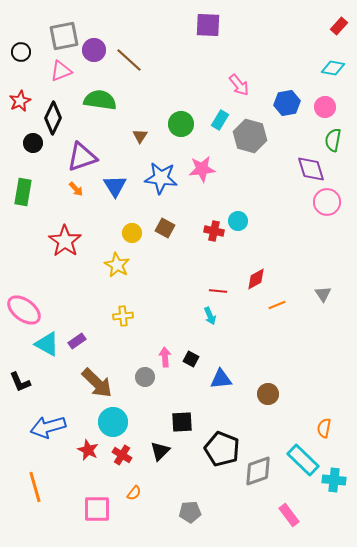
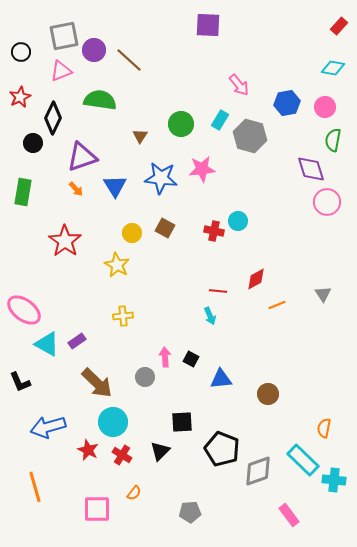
red star at (20, 101): moved 4 px up
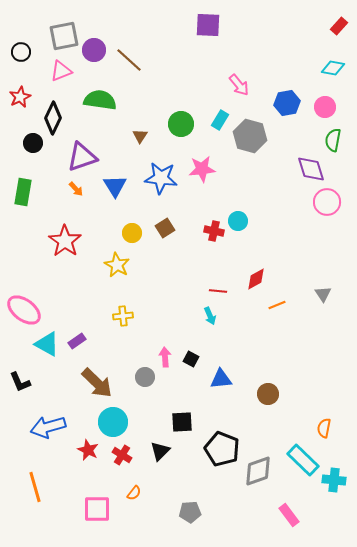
brown square at (165, 228): rotated 30 degrees clockwise
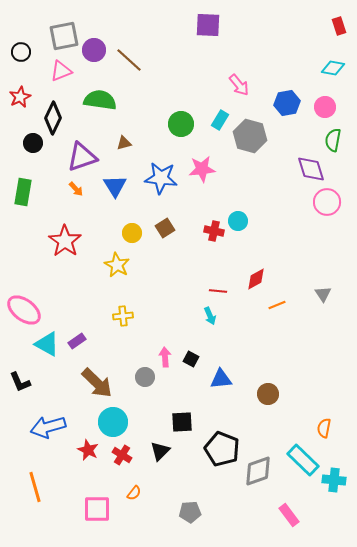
red rectangle at (339, 26): rotated 60 degrees counterclockwise
brown triangle at (140, 136): moved 16 px left, 7 px down; rotated 42 degrees clockwise
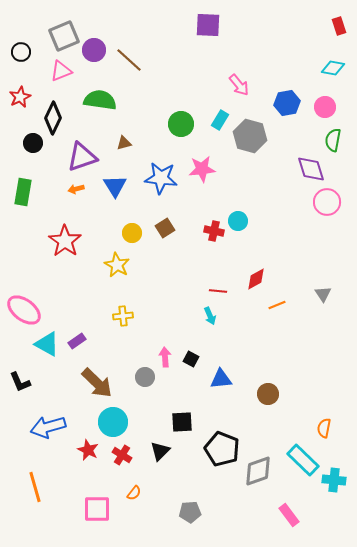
gray square at (64, 36): rotated 12 degrees counterclockwise
orange arrow at (76, 189): rotated 119 degrees clockwise
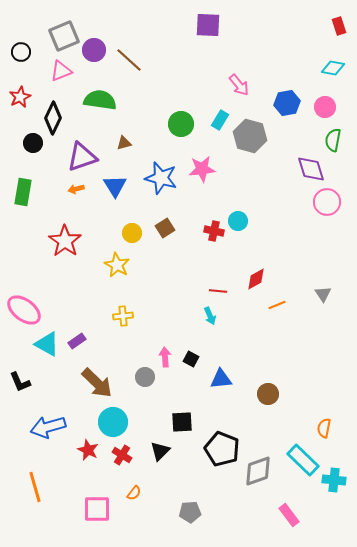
blue star at (161, 178): rotated 8 degrees clockwise
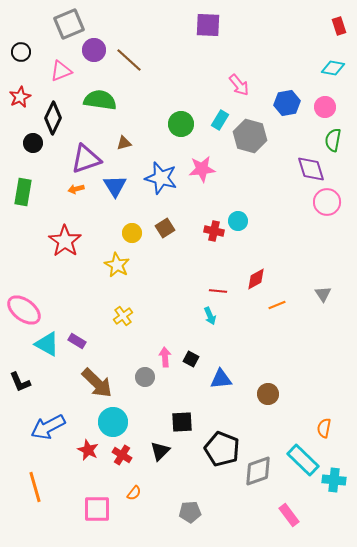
gray square at (64, 36): moved 5 px right, 12 px up
purple triangle at (82, 157): moved 4 px right, 2 px down
yellow cross at (123, 316): rotated 30 degrees counterclockwise
purple rectangle at (77, 341): rotated 66 degrees clockwise
blue arrow at (48, 427): rotated 12 degrees counterclockwise
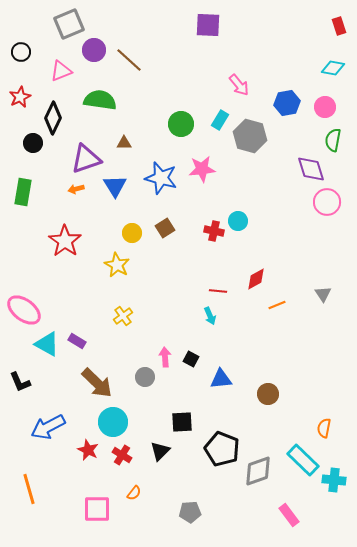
brown triangle at (124, 143): rotated 14 degrees clockwise
orange line at (35, 487): moved 6 px left, 2 px down
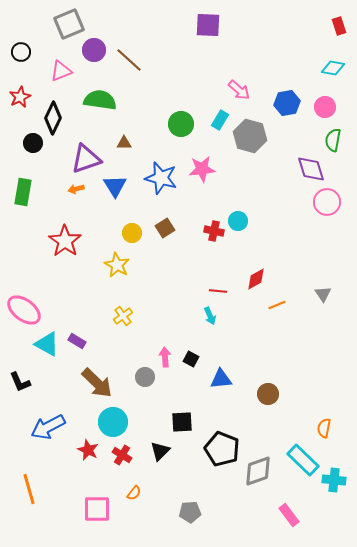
pink arrow at (239, 85): moved 5 px down; rotated 10 degrees counterclockwise
